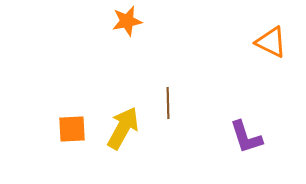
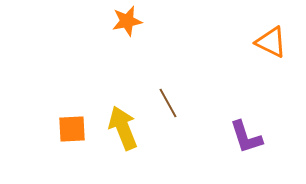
brown line: rotated 28 degrees counterclockwise
yellow arrow: rotated 51 degrees counterclockwise
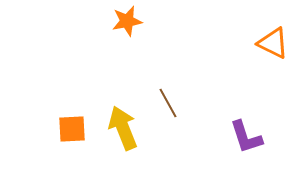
orange triangle: moved 2 px right, 1 px down
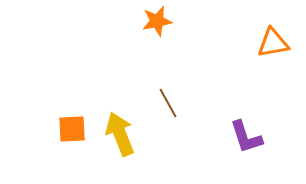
orange star: moved 30 px right
orange triangle: rotated 36 degrees counterclockwise
yellow arrow: moved 3 px left, 6 px down
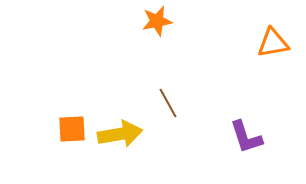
yellow arrow: rotated 102 degrees clockwise
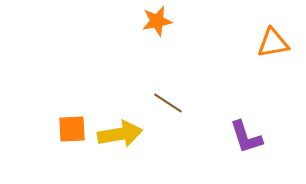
brown line: rotated 28 degrees counterclockwise
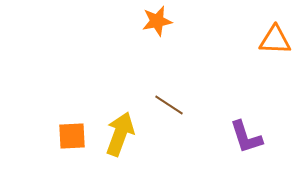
orange triangle: moved 2 px right, 3 px up; rotated 12 degrees clockwise
brown line: moved 1 px right, 2 px down
orange square: moved 7 px down
yellow arrow: rotated 60 degrees counterclockwise
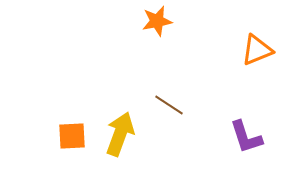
orange triangle: moved 18 px left, 10 px down; rotated 24 degrees counterclockwise
